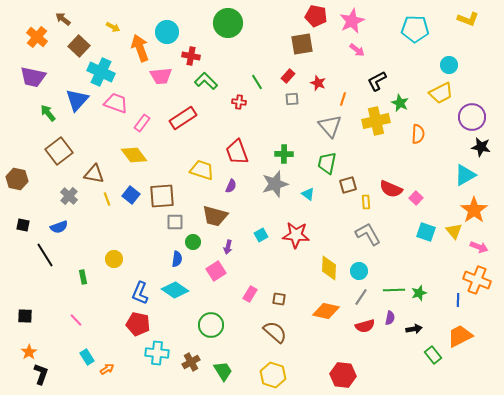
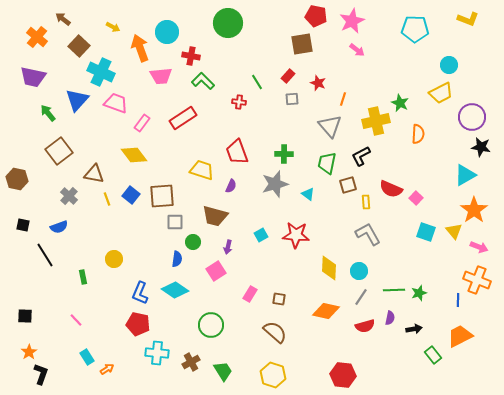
green L-shape at (206, 81): moved 3 px left
black L-shape at (377, 81): moved 16 px left, 75 px down
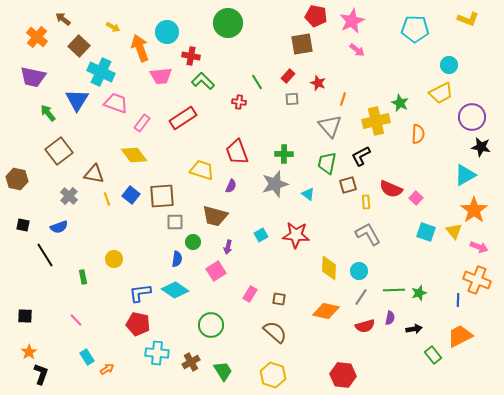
blue triangle at (77, 100): rotated 10 degrees counterclockwise
blue L-shape at (140, 293): rotated 60 degrees clockwise
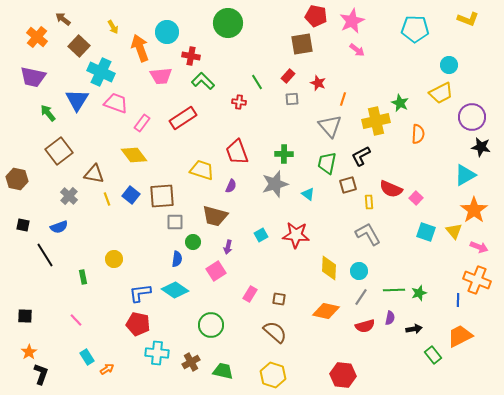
yellow arrow at (113, 27): rotated 32 degrees clockwise
yellow rectangle at (366, 202): moved 3 px right
green trapezoid at (223, 371): rotated 45 degrees counterclockwise
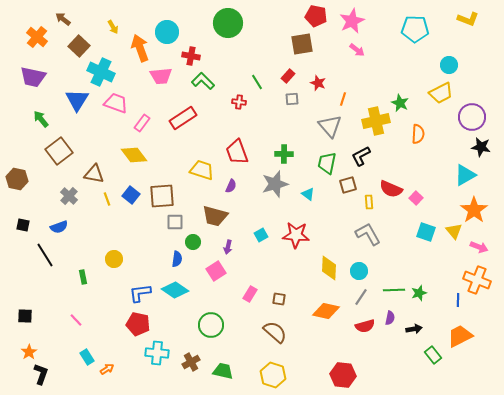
green arrow at (48, 113): moved 7 px left, 6 px down
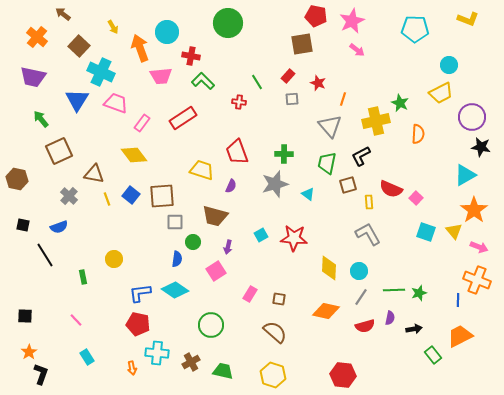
brown arrow at (63, 19): moved 5 px up
brown square at (59, 151): rotated 12 degrees clockwise
red star at (296, 235): moved 2 px left, 3 px down
orange arrow at (107, 369): moved 25 px right, 1 px up; rotated 112 degrees clockwise
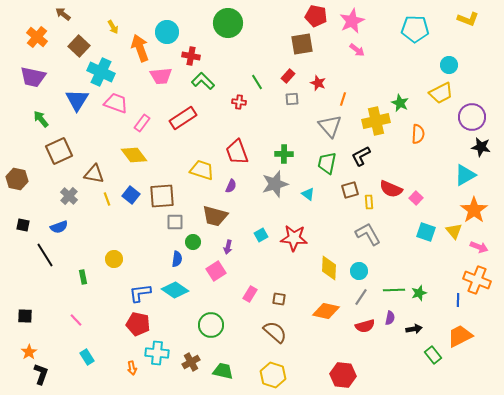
brown square at (348, 185): moved 2 px right, 5 px down
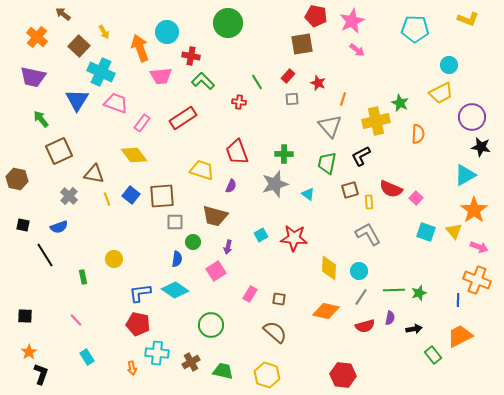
yellow arrow at (113, 27): moved 9 px left, 5 px down
yellow hexagon at (273, 375): moved 6 px left
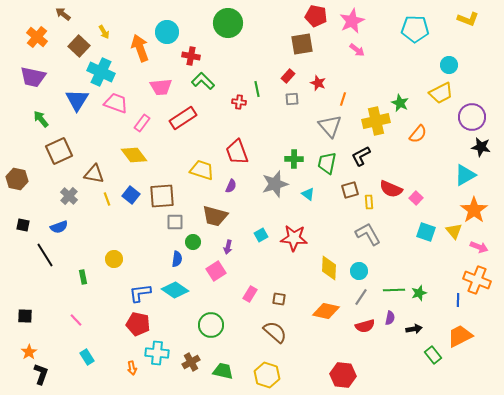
pink trapezoid at (161, 76): moved 11 px down
green line at (257, 82): moved 7 px down; rotated 21 degrees clockwise
orange semicircle at (418, 134): rotated 36 degrees clockwise
green cross at (284, 154): moved 10 px right, 5 px down
